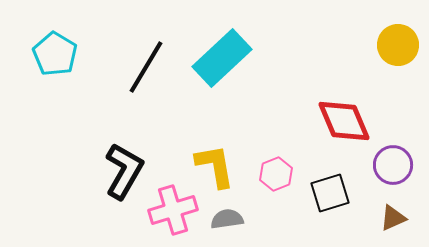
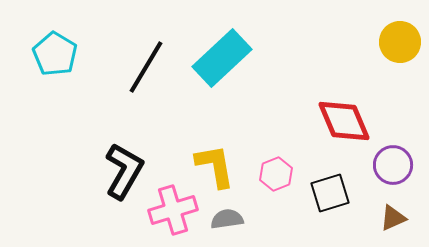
yellow circle: moved 2 px right, 3 px up
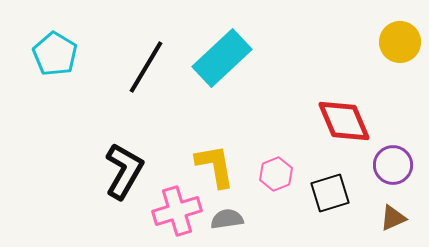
pink cross: moved 4 px right, 1 px down
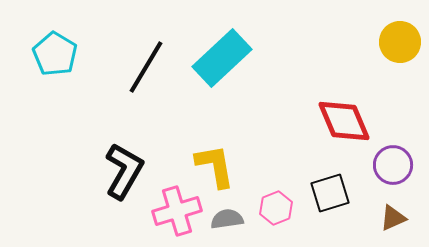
pink hexagon: moved 34 px down
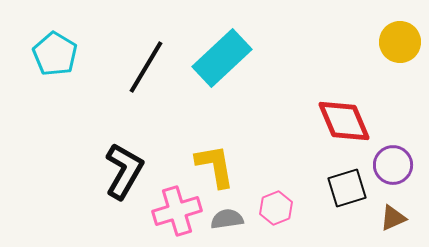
black square: moved 17 px right, 5 px up
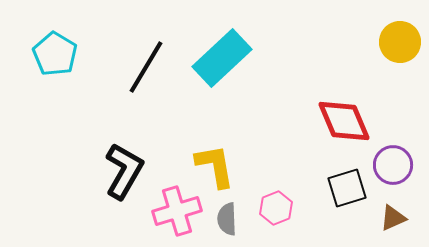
gray semicircle: rotated 84 degrees counterclockwise
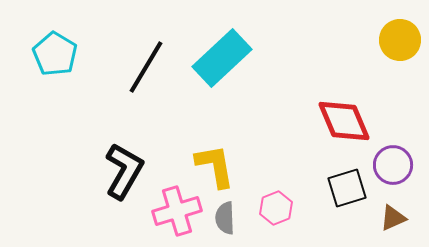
yellow circle: moved 2 px up
gray semicircle: moved 2 px left, 1 px up
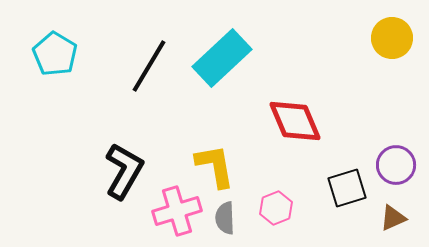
yellow circle: moved 8 px left, 2 px up
black line: moved 3 px right, 1 px up
red diamond: moved 49 px left
purple circle: moved 3 px right
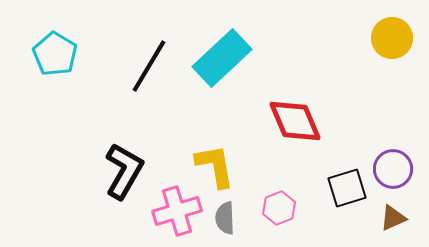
purple circle: moved 3 px left, 4 px down
pink hexagon: moved 3 px right
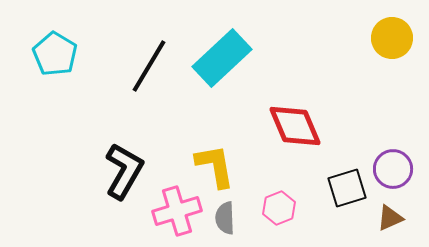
red diamond: moved 5 px down
brown triangle: moved 3 px left
